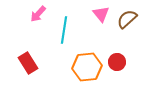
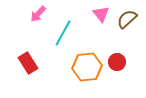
cyan line: moved 1 px left, 3 px down; rotated 20 degrees clockwise
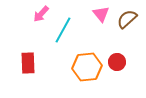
pink arrow: moved 3 px right
cyan line: moved 3 px up
red rectangle: rotated 30 degrees clockwise
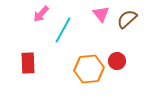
red circle: moved 1 px up
orange hexagon: moved 2 px right, 2 px down
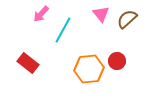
red rectangle: rotated 50 degrees counterclockwise
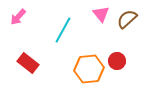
pink arrow: moved 23 px left, 3 px down
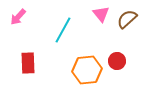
red rectangle: rotated 50 degrees clockwise
orange hexagon: moved 2 px left, 1 px down
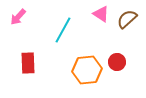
pink triangle: rotated 18 degrees counterclockwise
red circle: moved 1 px down
